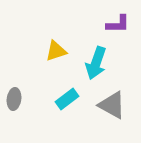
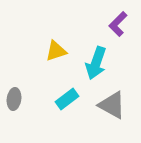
purple L-shape: rotated 135 degrees clockwise
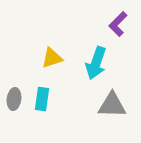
yellow triangle: moved 4 px left, 7 px down
cyan rectangle: moved 25 px left; rotated 45 degrees counterclockwise
gray triangle: rotated 28 degrees counterclockwise
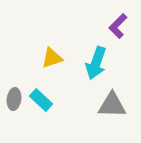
purple L-shape: moved 2 px down
cyan rectangle: moved 1 px left, 1 px down; rotated 55 degrees counterclockwise
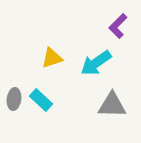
cyan arrow: rotated 36 degrees clockwise
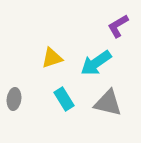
purple L-shape: rotated 15 degrees clockwise
cyan rectangle: moved 23 px right, 1 px up; rotated 15 degrees clockwise
gray triangle: moved 4 px left, 2 px up; rotated 12 degrees clockwise
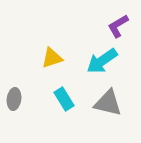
cyan arrow: moved 6 px right, 2 px up
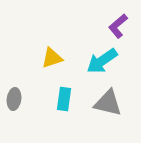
purple L-shape: rotated 10 degrees counterclockwise
cyan rectangle: rotated 40 degrees clockwise
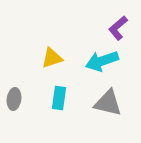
purple L-shape: moved 2 px down
cyan arrow: rotated 16 degrees clockwise
cyan rectangle: moved 5 px left, 1 px up
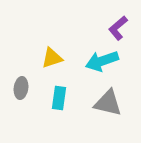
gray ellipse: moved 7 px right, 11 px up
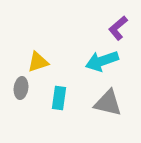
yellow triangle: moved 14 px left, 4 px down
